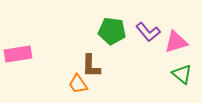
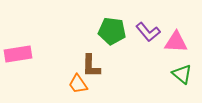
pink triangle: rotated 20 degrees clockwise
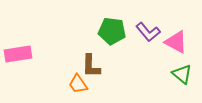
pink triangle: rotated 25 degrees clockwise
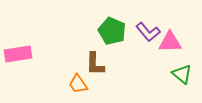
green pentagon: rotated 16 degrees clockwise
pink triangle: moved 6 px left; rotated 30 degrees counterclockwise
brown L-shape: moved 4 px right, 2 px up
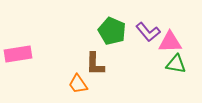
green triangle: moved 6 px left, 10 px up; rotated 30 degrees counterclockwise
